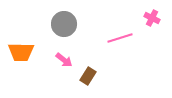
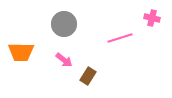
pink cross: rotated 14 degrees counterclockwise
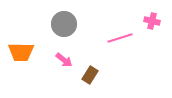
pink cross: moved 3 px down
brown rectangle: moved 2 px right, 1 px up
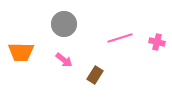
pink cross: moved 5 px right, 21 px down
brown rectangle: moved 5 px right
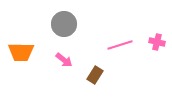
pink line: moved 7 px down
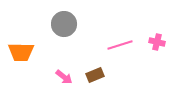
pink arrow: moved 17 px down
brown rectangle: rotated 36 degrees clockwise
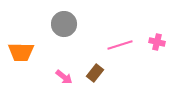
brown rectangle: moved 2 px up; rotated 30 degrees counterclockwise
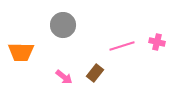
gray circle: moved 1 px left, 1 px down
pink line: moved 2 px right, 1 px down
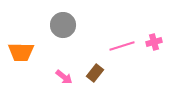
pink cross: moved 3 px left; rotated 28 degrees counterclockwise
